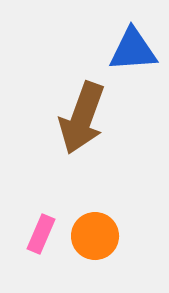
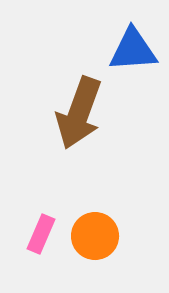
brown arrow: moved 3 px left, 5 px up
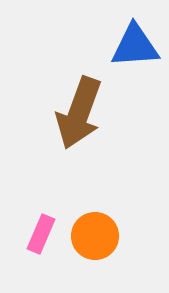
blue triangle: moved 2 px right, 4 px up
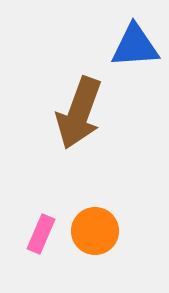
orange circle: moved 5 px up
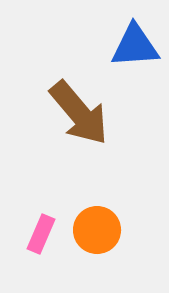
brown arrow: rotated 60 degrees counterclockwise
orange circle: moved 2 px right, 1 px up
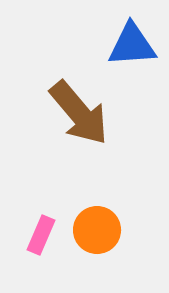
blue triangle: moved 3 px left, 1 px up
pink rectangle: moved 1 px down
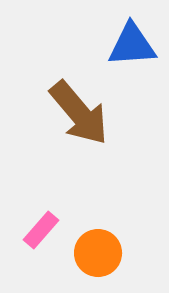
orange circle: moved 1 px right, 23 px down
pink rectangle: moved 5 px up; rotated 18 degrees clockwise
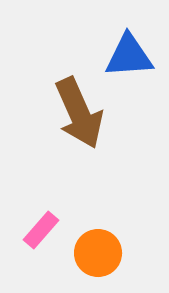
blue triangle: moved 3 px left, 11 px down
brown arrow: rotated 16 degrees clockwise
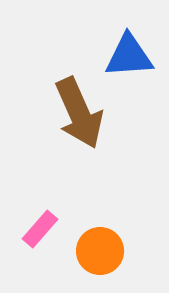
pink rectangle: moved 1 px left, 1 px up
orange circle: moved 2 px right, 2 px up
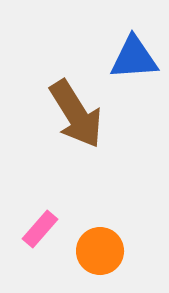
blue triangle: moved 5 px right, 2 px down
brown arrow: moved 3 px left, 1 px down; rotated 8 degrees counterclockwise
